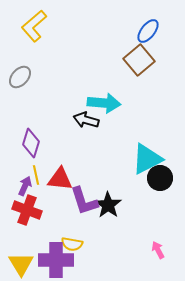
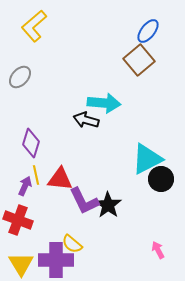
black circle: moved 1 px right, 1 px down
purple L-shape: rotated 8 degrees counterclockwise
red cross: moved 9 px left, 10 px down
yellow semicircle: rotated 30 degrees clockwise
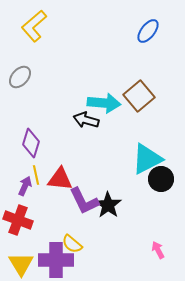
brown square: moved 36 px down
